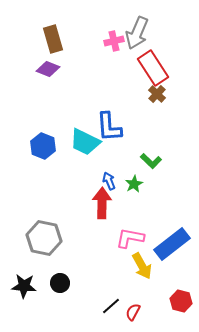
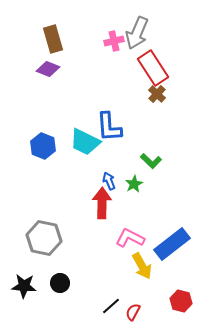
pink L-shape: rotated 16 degrees clockwise
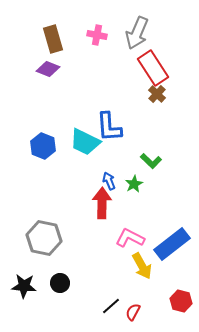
pink cross: moved 17 px left, 6 px up; rotated 24 degrees clockwise
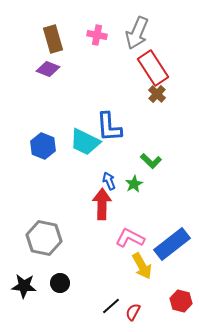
red arrow: moved 1 px down
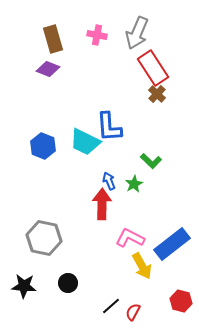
black circle: moved 8 px right
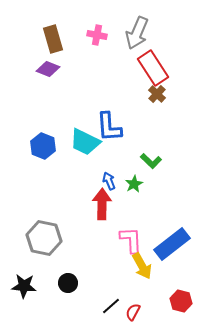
pink L-shape: moved 1 px right, 2 px down; rotated 60 degrees clockwise
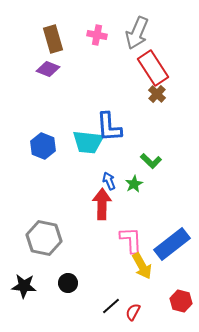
cyan trapezoid: moved 3 px right; rotated 20 degrees counterclockwise
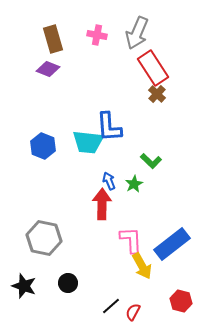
black star: rotated 15 degrees clockwise
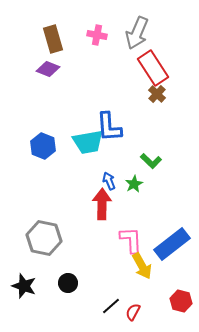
cyan trapezoid: rotated 16 degrees counterclockwise
